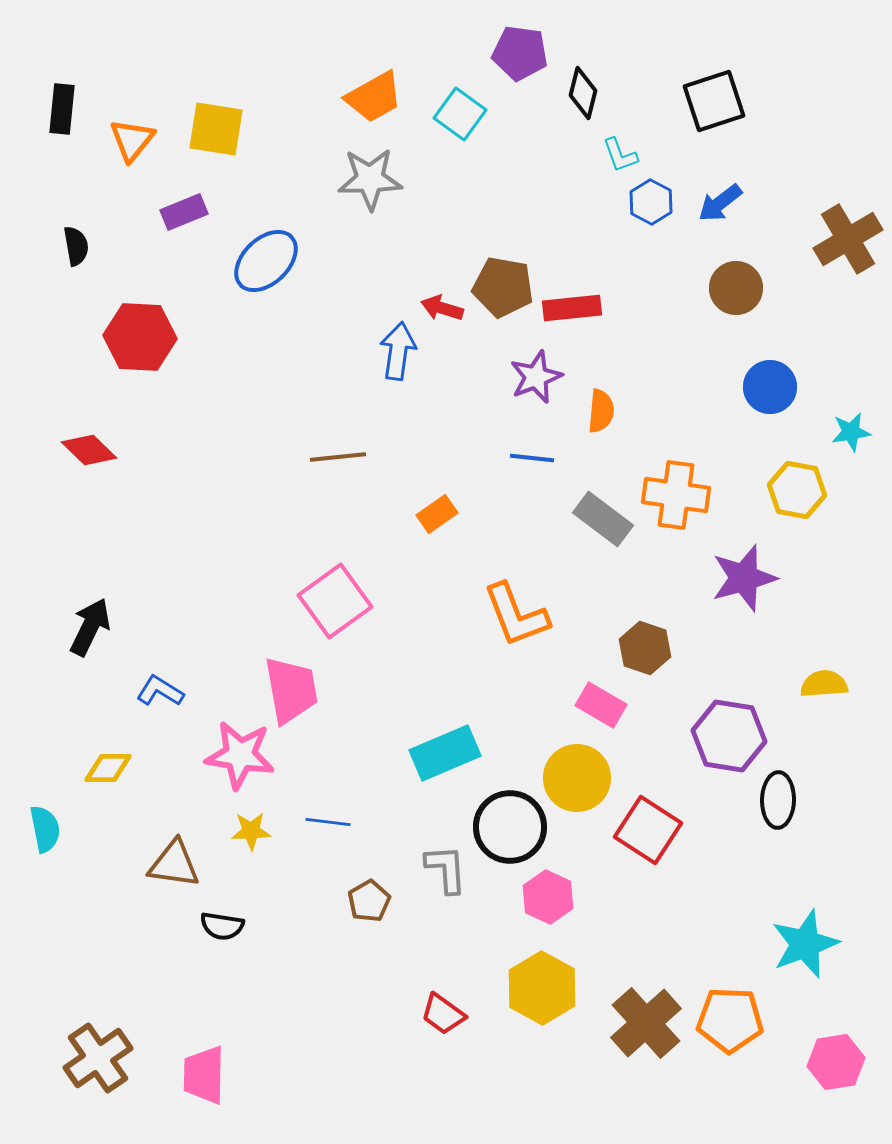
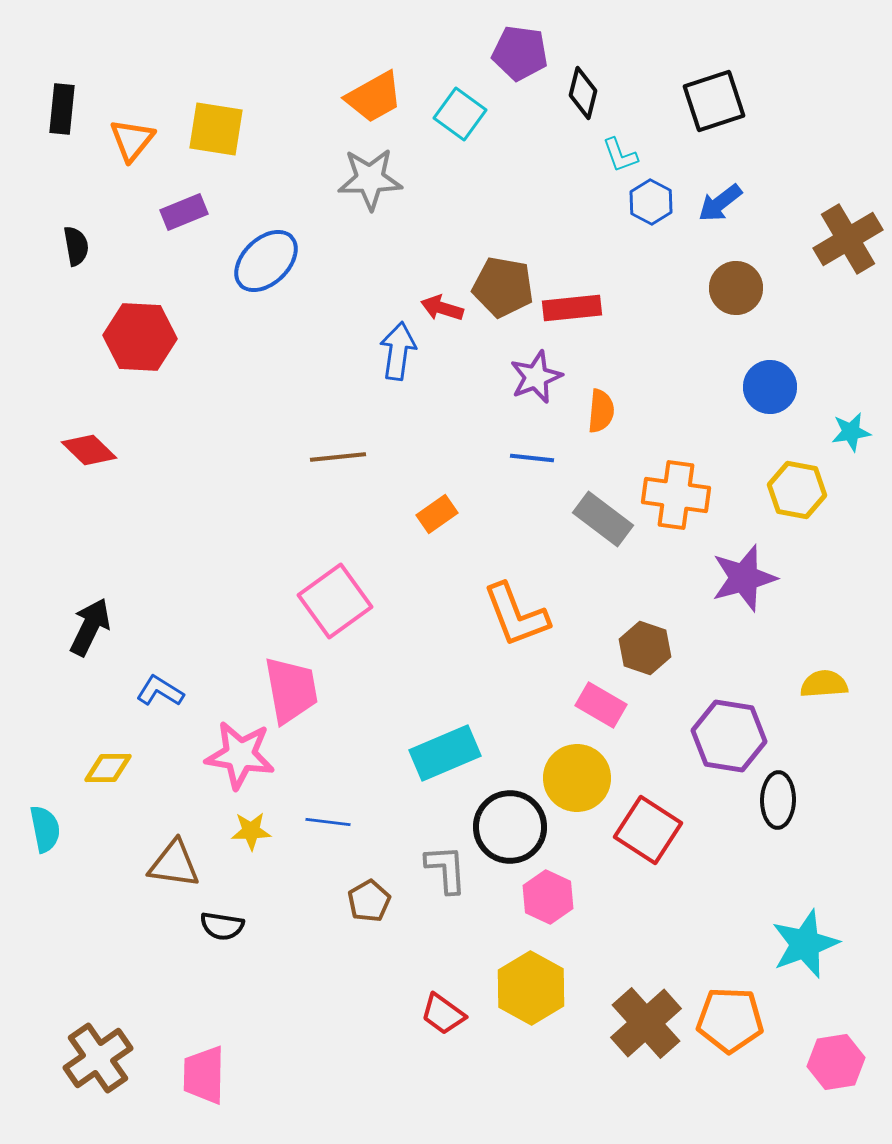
yellow hexagon at (542, 988): moved 11 px left
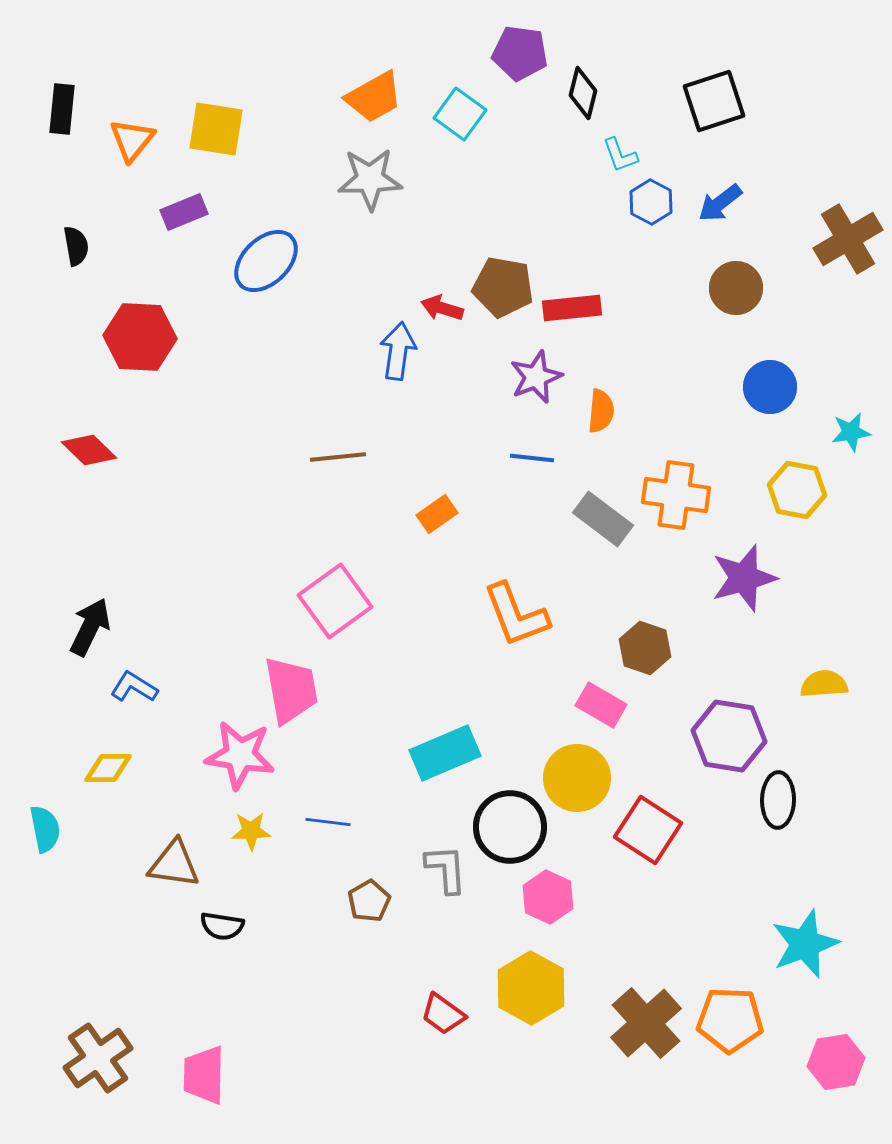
blue L-shape at (160, 691): moved 26 px left, 4 px up
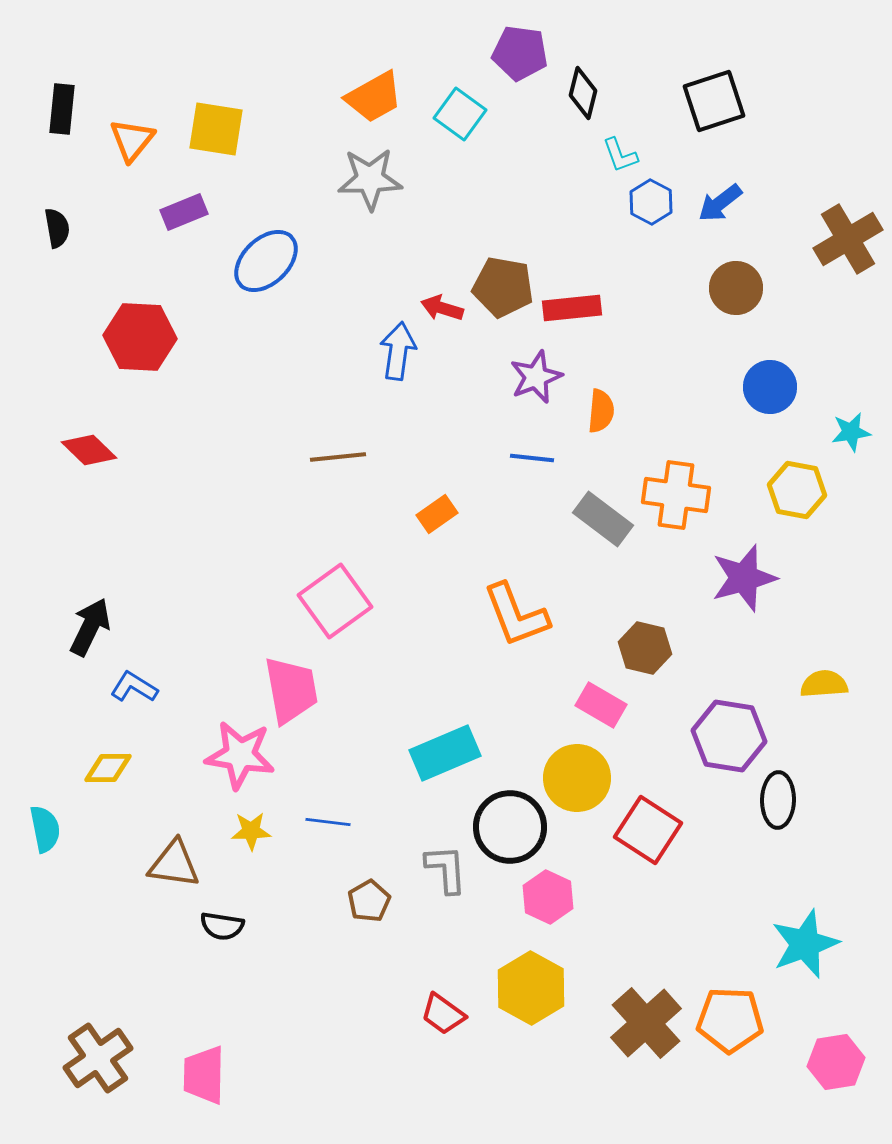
black semicircle at (76, 246): moved 19 px left, 18 px up
brown hexagon at (645, 648): rotated 6 degrees counterclockwise
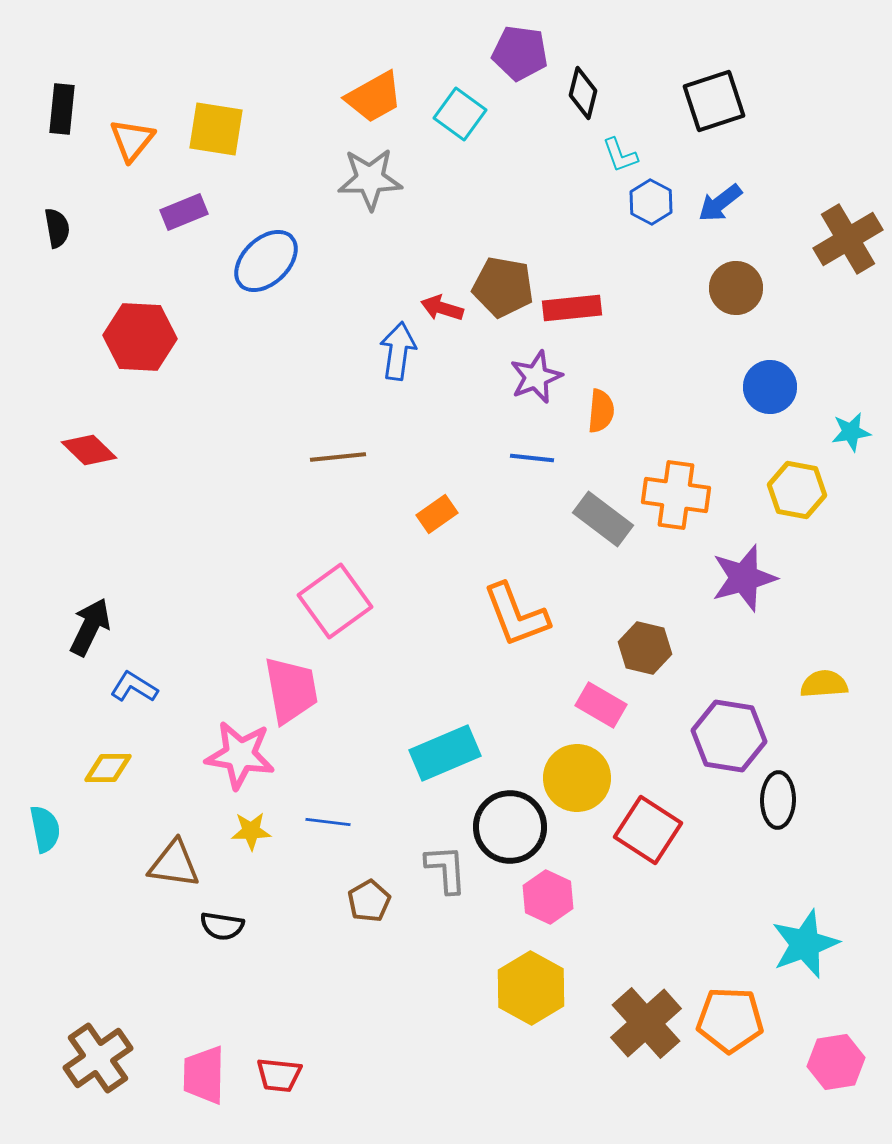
red trapezoid at (443, 1014): moved 164 px left, 61 px down; rotated 30 degrees counterclockwise
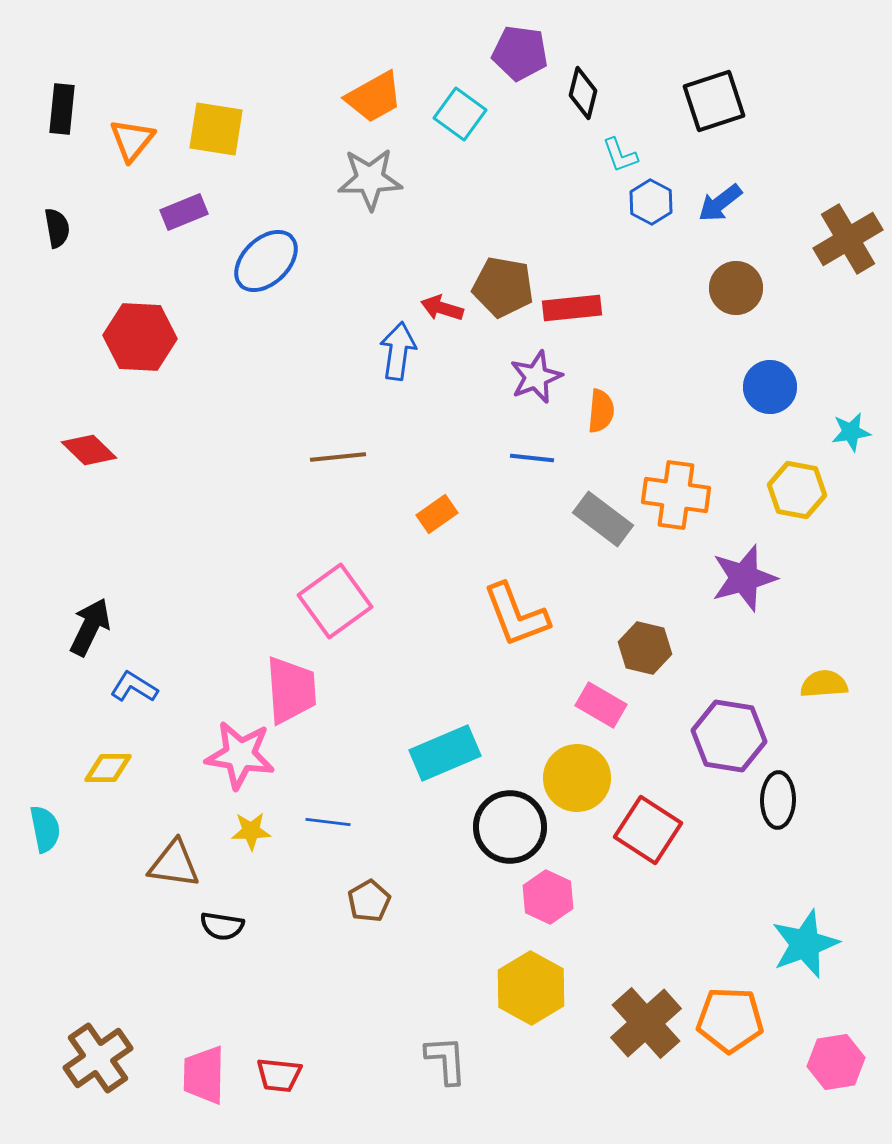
pink trapezoid at (291, 690): rotated 6 degrees clockwise
gray L-shape at (446, 869): moved 191 px down
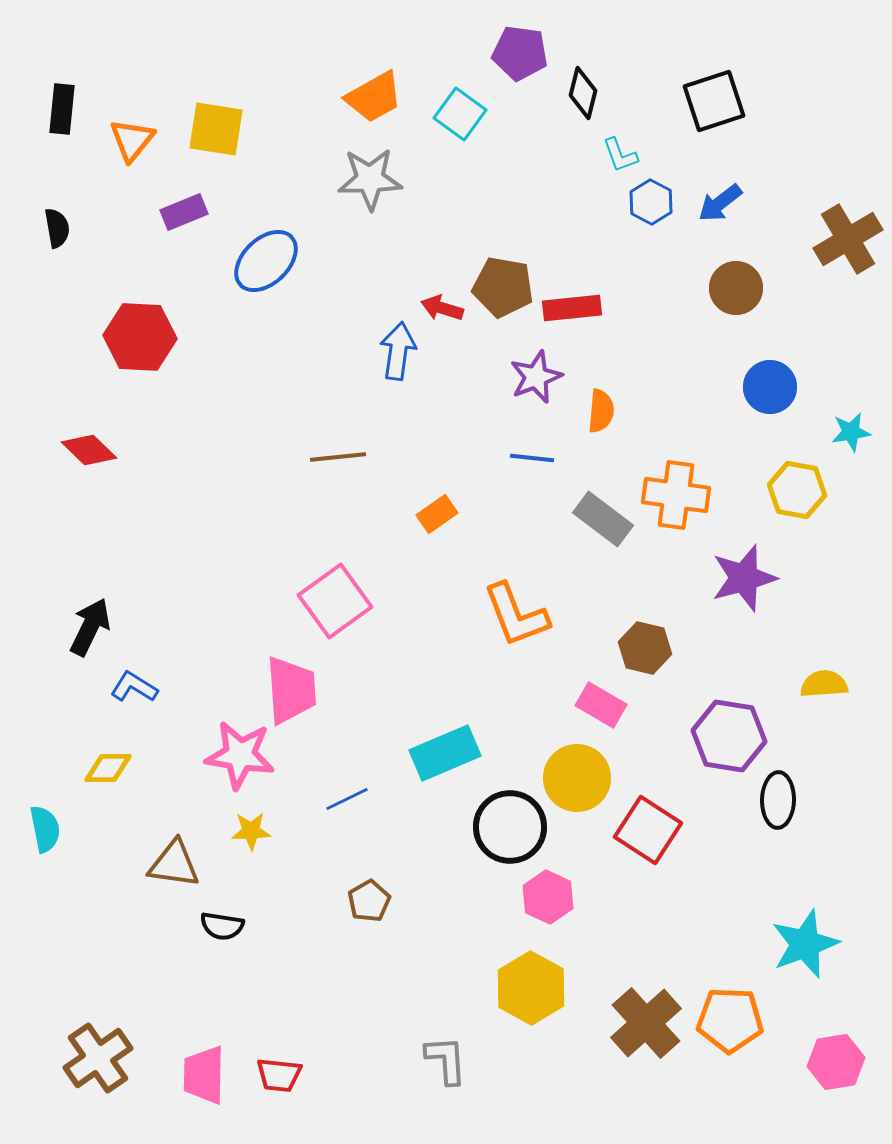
blue line at (328, 822): moved 19 px right, 23 px up; rotated 33 degrees counterclockwise
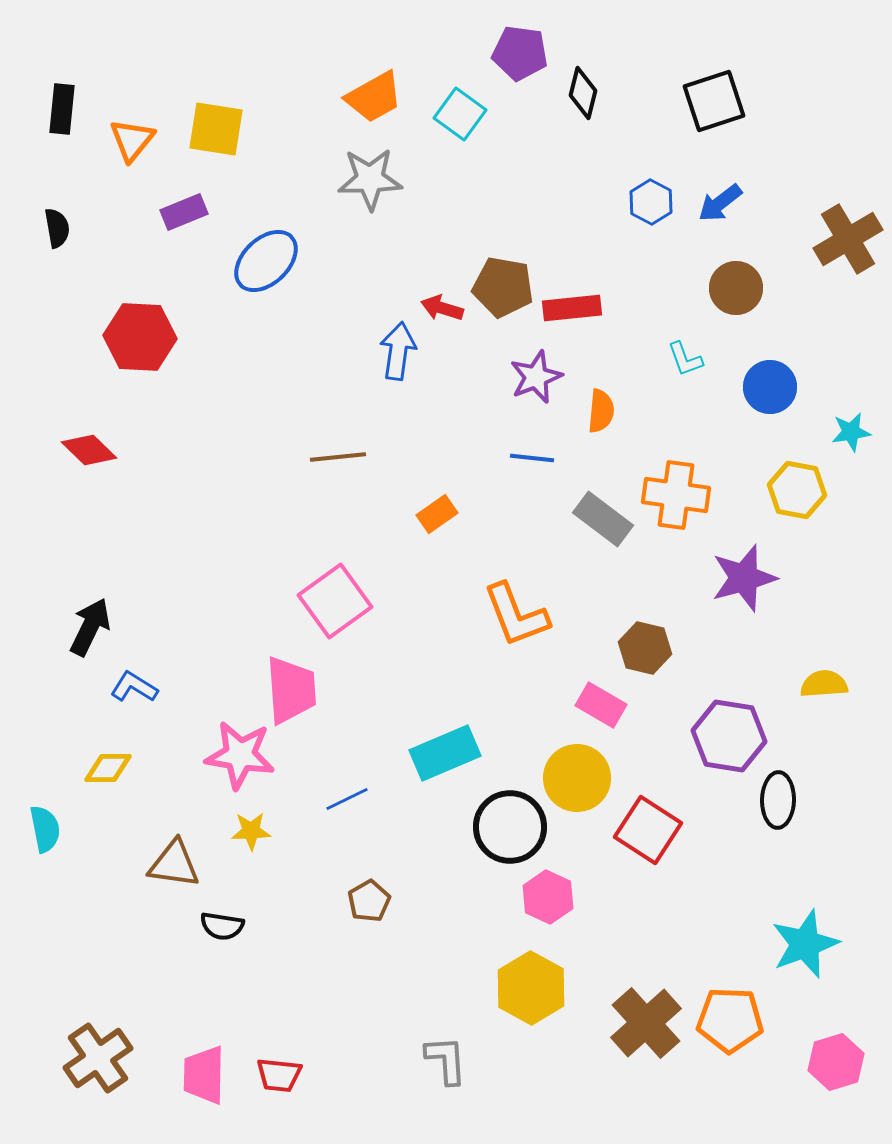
cyan L-shape at (620, 155): moved 65 px right, 204 px down
pink hexagon at (836, 1062): rotated 8 degrees counterclockwise
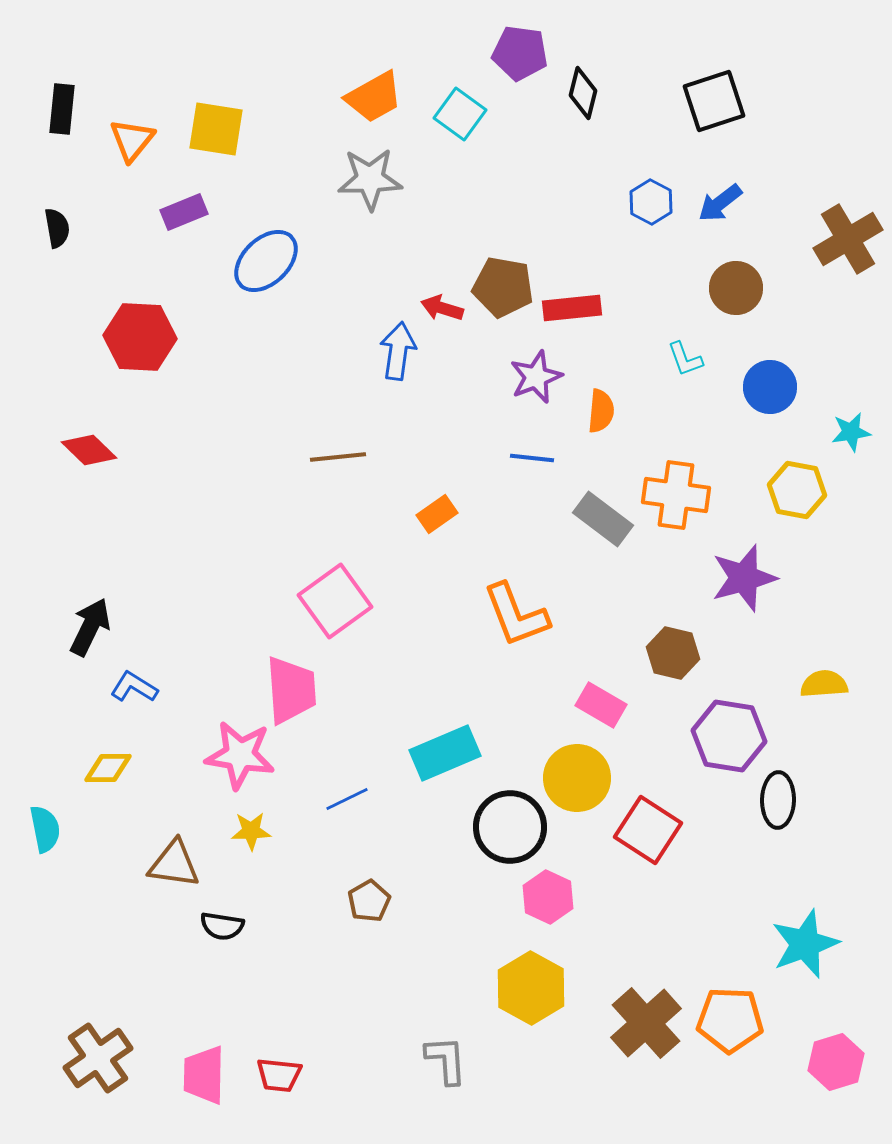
brown hexagon at (645, 648): moved 28 px right, 5 px down
